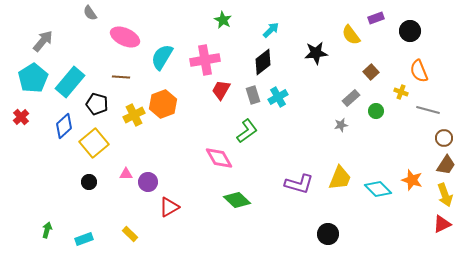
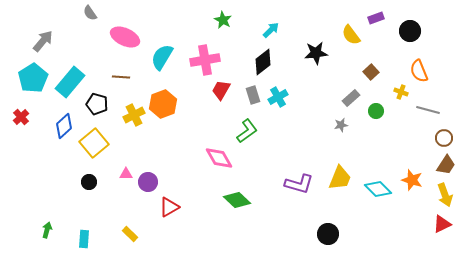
cyan rectangle at (84, 239): rotated 66 degrees counterclockwise
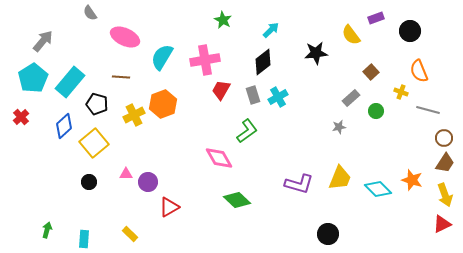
gray star at (341, 125): moved 2 px left, 2 px down
brown trapezoid at (446, 165): moved 1 px left, 2 px up
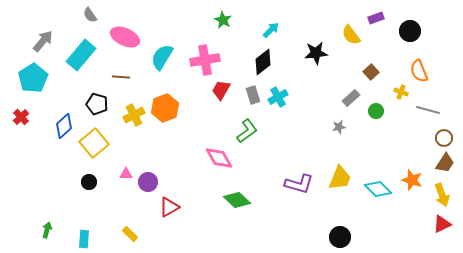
gray semicircle at (90, 13): moved 2 px down
cyan rectangle at (70, 82): moved 11 px right, 27 px up
orange hexagon at (163, 104): moved 2 px right, 4 px down
yellow arrow at (445, 195): moved 3 px left
black circle at (328, 234): moved 12 px right, 3 px down
